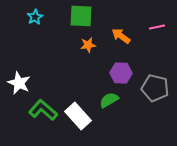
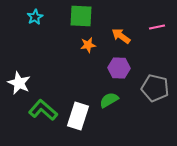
purple hexagon: moved 2 px left, 5 px up
white rectangle: rotated 60 degrees clockwise
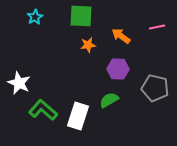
purple hexagon: moved 1 px left, 1 px down
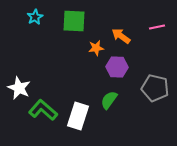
green square: moved 7 px left, 5 px down
orange star: moved 8 px right, 3 px down
purple hexagon: moved 1 px left, 2 px up
white star: moved 5 px down
green semicircle: rotated 24 degrees counterclockwise
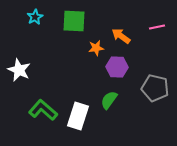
white star: moved 18 px up
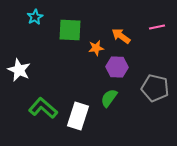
green square: moved 4 px left, 9 px down
green semicircle: moved 2 px up
green L-shape: moved 2 px up
